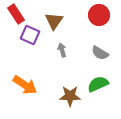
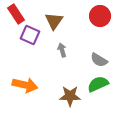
red circle: moved 1 px right, 1 px down
gray semicircle: moved 1 px left, 7 px down
orange arrow: rotated 20 degrees counterclockwise
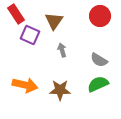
brown star: moved 10 px left, 6 px up
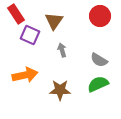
orange arrow: moved 10 px up; rotated 25 degrees counterclockwise
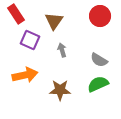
purple square: moved 5 px down
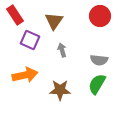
red rectangle: moved 1 px left, 1 px down
gray semicircle: rotated 24 degrees counterclockwise
green semicircle: moved 1 px left; rotated 35 degrees counterclockwise
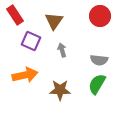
purple square: moved 1 px right, 1 px down
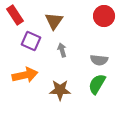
red circle: moved 4 px right
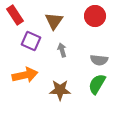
red circle: moved 9 px left
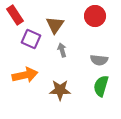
brown triangle: moved 1 px right, 4 px down
purple square: moved 2 px up
green semicircle: moved 4 px right, 2 px down; rotated 15 degrees counterclockwise
